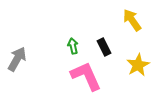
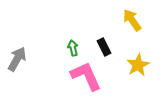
green arrow: moved 2 px down
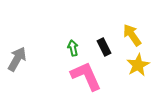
yellow arrow: moved 15 px down
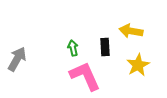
yellow arrow: moved 1 px left, 4 px up; rotated 45 degrees counterclockwise
black rectangle: moved 1 px right; rotated 24 degrees clockwise
pink L-shape: moved 1 px left
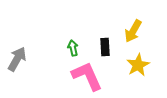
yellow arrow: moved 2 px right; rotated 70 degrees counterclockwise
pink L-shape: moved 2 px right
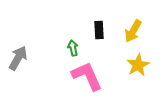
black rectangle: moved 6 px left, 17 px up
gray arrow: moved 1 px right, 1 px up
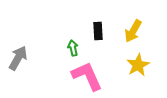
black rectangle: moved 1 px left, 1 px down
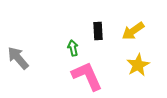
yellow arrow: rotated 25 degrees clockwise
gray arrow: rotated 70 degrees counterclockwise
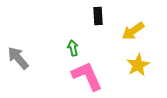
black rectangle: moved 15 px up
